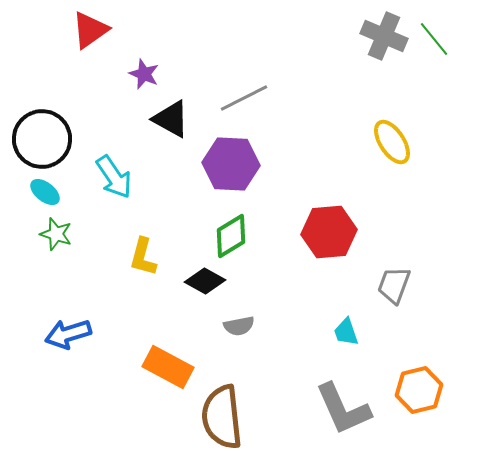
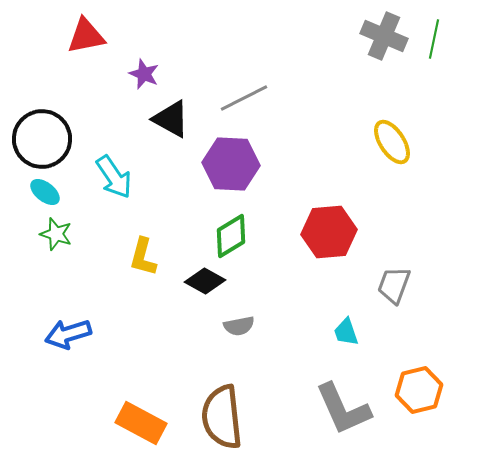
red triangle: moved 4 px left, 6 px down; rotated 24 degrees clockwise
green line: rotated 51 degrees clockwise
orange rectangle: moved 27 px left, 56 px down
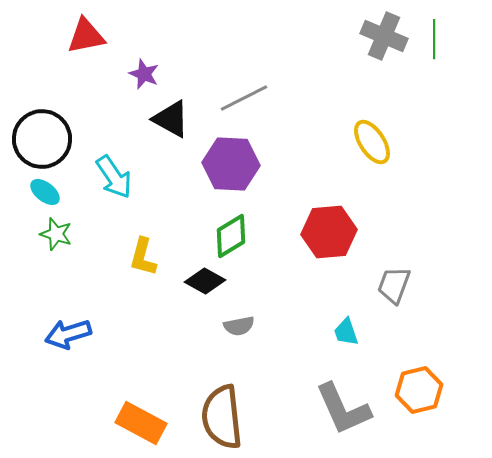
green line: rotated 12 degrees counterclockwise
yellow ellipse: moved 20 px left
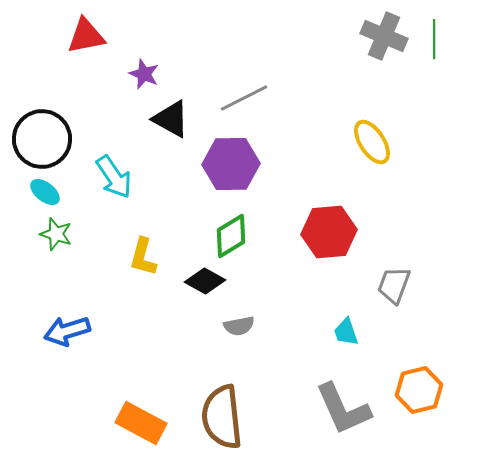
purple hexagon: rotated 4 degrees counterclockwise
blue arrow: moved 1 px left, 3 px up
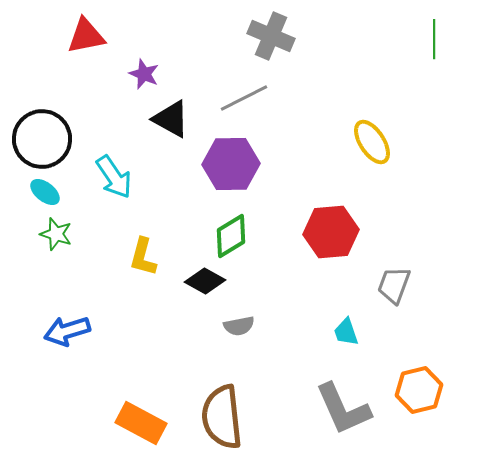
gray cross: moved 113 px left
red hexagon: moved 2 px right
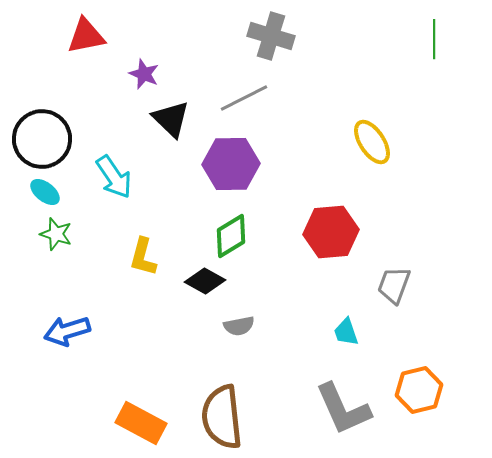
gray cross: rotated 6 degrees counterclockwise
black triangle: rotated 15 degrees clockwise
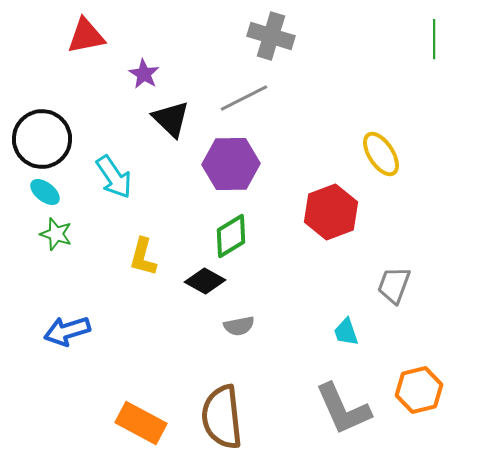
purple star: rotated 8 degrees clockwise
yellow ellipse: moved 9 px right, 12 px down
red hexagon: moved 20 px up; rotated 16 degrees counterclockwise
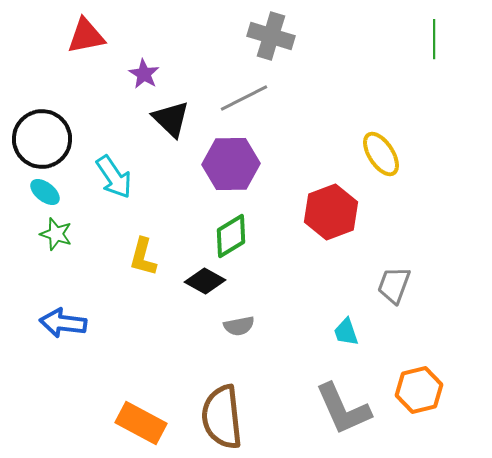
blue arrow: moved 4 px left, 8 px up; rotated 24 degrees clockwise
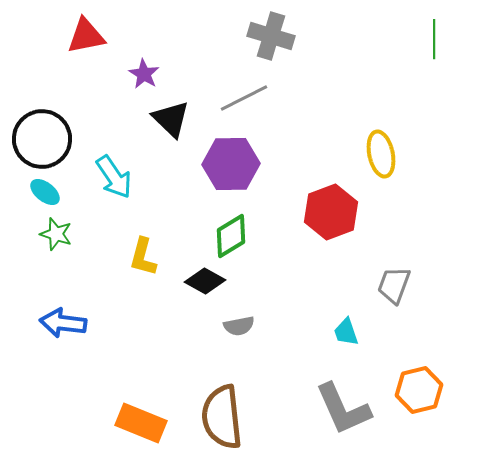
yellow ellipse: rotated 21 degrees clockwise
orange rectangle: rotated 6 degrees counterclockwise
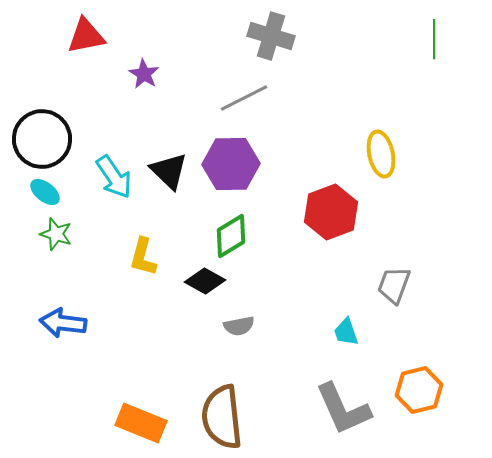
black triangle: moved 2 px left, 52 px down
